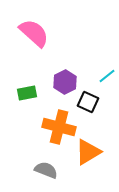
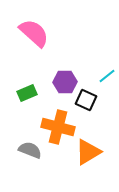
purple hexagon: rotated 25 degrees clockwise
green rectangle: rotated 12 degrees counterclockwise
black square: moved 2 px left, 2 px up
orange cross: moved 1 px left
gray semicircle: moved 16 px left, 20 px up
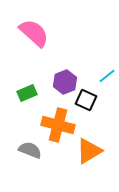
purple hexagon: rotated 20 degrees counterclockwise
orange cross: moved 2 px up
orange triangle: moved 1 px right, 1 px up
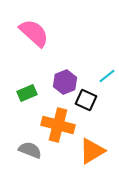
orange triangle: moved 3 px right
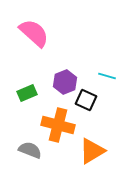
cyan line: rotated 54 degrees clockwise
